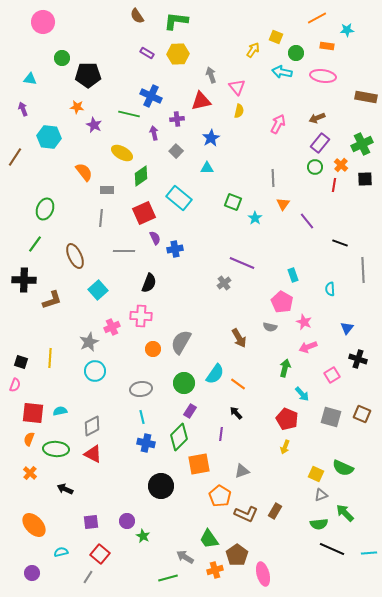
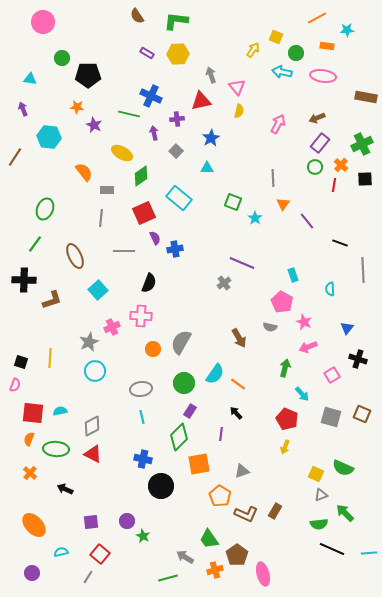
blue cross at (146, 443): moved 3 px left, 16 px down
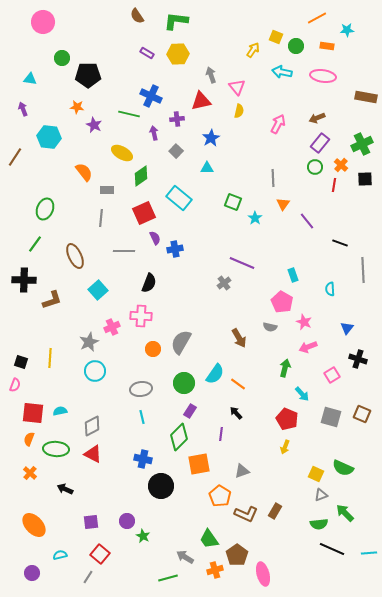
green circle at (296, 53): moved 7 px up
cyan semicircle at (61, 552): moved 1 px left, 3 px down
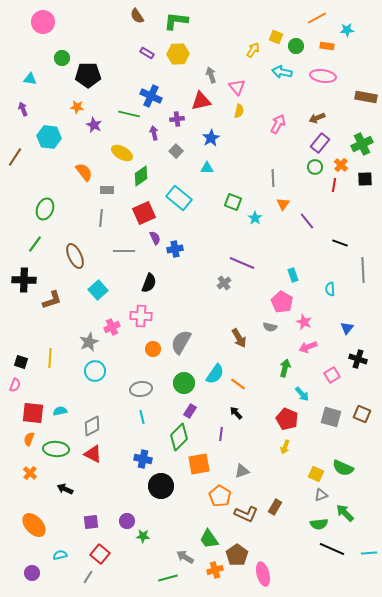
brown rectangle at (275, 511): moved 4 px up
green star at (143, 536): rotated 24 degrees counterclockwise
